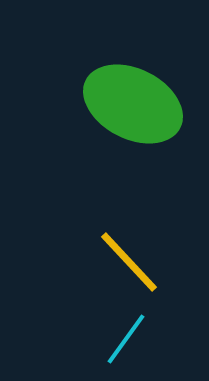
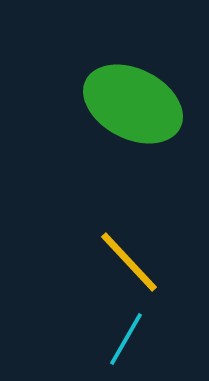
cyan line: rotated 6 degrees counterclockwise
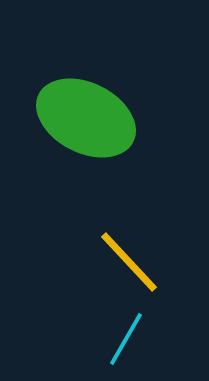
green ellipse: moved 47 px left, 14 px down
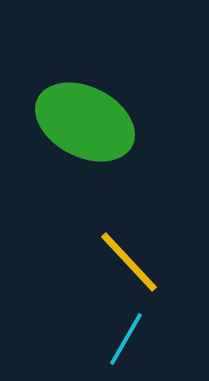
green ellipse: moved 1 px left, 4 px down
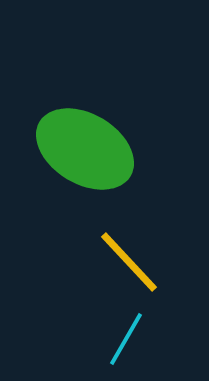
green ellipse: moved 27 px down; rotated 4 degrees clockwise
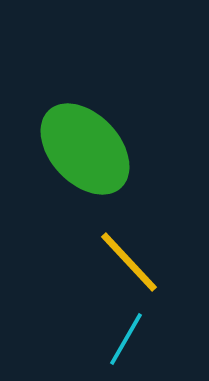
green ellipse: rotated 16 degrees clockwise
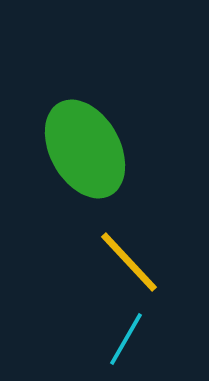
green ellipse: rotated 14 degrees clockwise
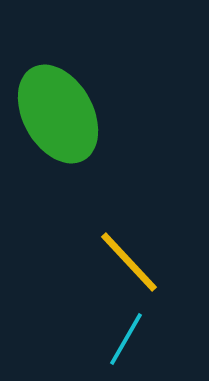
green ellipse: moved 27 px left, 35 px up
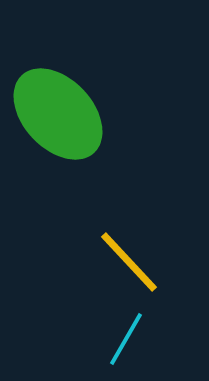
green ellipse: rotated 14 degrees counterclockwise
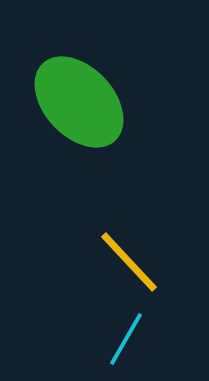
green ellipse: moved 21 px right, 12 px up
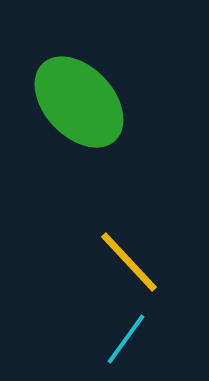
cyan line: rotated 6 degrees clockwise
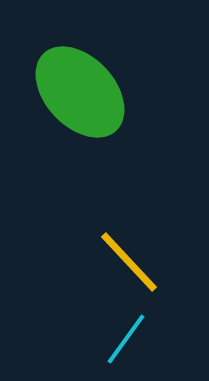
green ellipse: moved 1 px right, 10 px up
